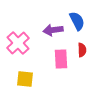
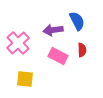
pink rectangle: moved 3 px left, 3 px up; rotated 60 degrees counterclockwise
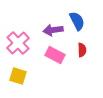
pink rectangle: moved 3 px left, 1 px up
yellow square: moved 7 px left, 3 px up; rotated 12 degrees clockwise
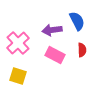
purple arrow: moved 1 px left
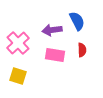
pink rectangle: rotated 18 degrees counterclockwise
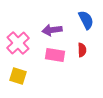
blue semicircle: moved 9 px right, 1 px up
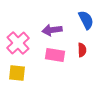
yellow square: moved 1 px left, 3 px up; rotated 12 degrees counterclockwise
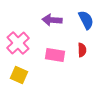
purple arrow: moved 10 px up; rotated 12 degrees clockwise
yellow square: moved 2 px right, 2 px down; rotated 18 degrees clockwise
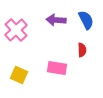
purple arrow: moved 4 px right
pink cross: moved 2 px left, 13 px up
pink rectangle: moved 2 px right, 13 px down
